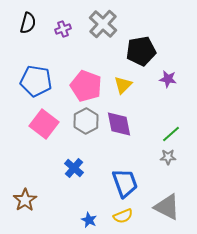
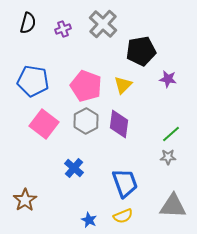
blue pentagon: moved 3 px left
purple diamond: rotated 20 degrees clockwise
gray triangle: moved 6 px right, 1 px up; rotated 24 degrees counterclockwise
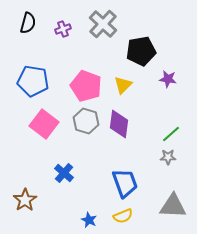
gray hexagon: rotated 15 degrees counterclockwise
blue cross: moved 10 px left, 5 px down
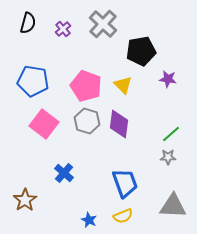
purple cross: rotated 21 degrees counterclockwise
yellow triangle: rotated 30 degrees counterclockwise
gray hexagon: moved 1 px right
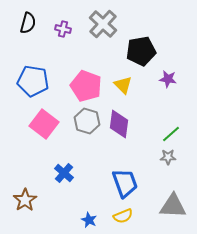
purple cross: rotated 35 degrees counterclockwise
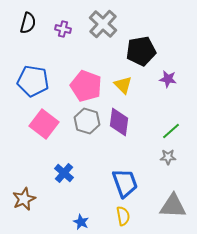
purple diamond: moved 2 px up
green line: moved 3 px up
brown star: moved 1 px left, 1 px up; rotated 10 degrees clockwise
yellow semicircle: rotated 78 degrees counterclockwise
blue star: moved 8 px left, 2 px down
